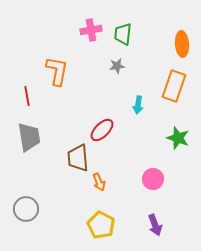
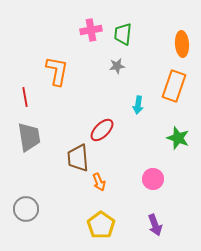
red line: moved 2 px left, 1 px down
yellow pentagon: rotated 8 degrees clockwise
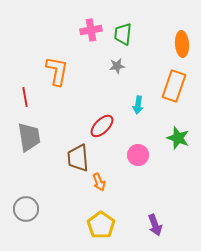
red ellipse: moved 4 px up
pink circle: moved 15 px left, 24 px up
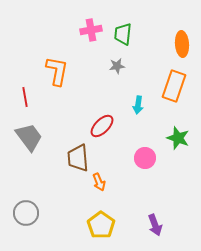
gray trapezoid: rotated 28 degrees counterclockwise
pink circle: moved 7 px right, 3 px down
gray circle: moved 4 px down
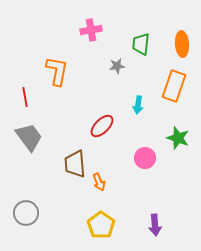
green trapezoid: moved 18 px right, 10 px down
brown trapezoid: moved 3 px left, 6 px down
purple arrow: rotated 15 degrees clockwise
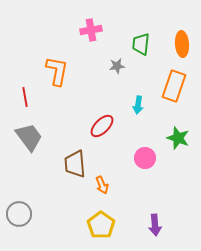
orange arrow: moved 3 px right, 3 px down
gray circle: moved 7 px left, 1 px down
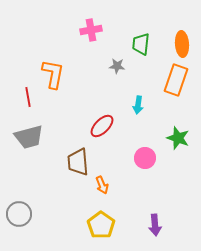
gray star: rotated 14 degrees clockwise
orange L-shape: moved 4 px left, 3 px down
orange rectangle: moved 2 px right, 6 px up
red line: moved 3 px right
gray trapezoid: rotated 112 degrees clockwise
brown trapezoid: moved 3 px right, 2 px up
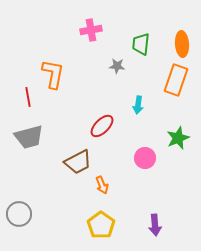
green star: rotated 30 degrees clockwise
brown trapezoid: rotated 112 degrees counterclockwise
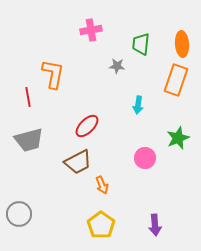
red ellipse: moved 15 px left
gray trapezoid: moved 3 px down
